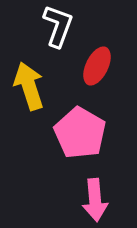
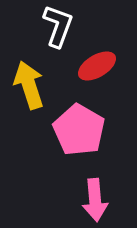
red ellipse: rotated 33 degrees clockwise
yellow arrow: moved 1 px up
pink pentagon: moved 1 px left, 3 px up
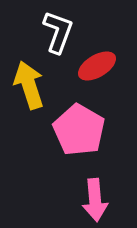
white L-shape: moved 6 px down
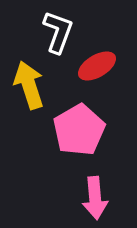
pink pentagon: rotated 12 degrees clockwise
pink arrow: moved 2 px up
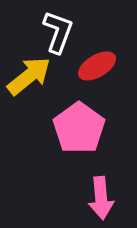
yellow arrow: moved 9 px up; rotated 69 degrees clockwise
pink pentagon: moved 2 px up; rotated 6 degrees counterclockwise
pink arrow: moved 6 px right
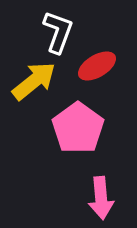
yellow arrow: moved 5 px right, 5 px down
pink pentagon: moved 1 px left
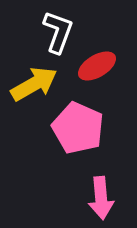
yellow arrow: moved 3 px down; rotated 9 degrees clockwise
pink pentagon: rotated 12 degrees counterclockwise
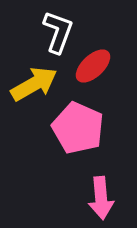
red ellipse: moved 4 px left; rotated 12 degrees counterclockwise
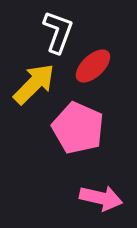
yellow arrow: rotated 15 degrees counterclockwise
pink arrow: rotated 72 degrees counterclockwise
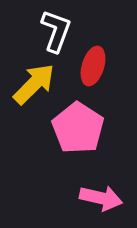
white L-shape: moved 2 px left, 1 px up
red ellipse: rotated 30 degrees counterclockwise
pink pentagon: rotated 9 degrees clockwise
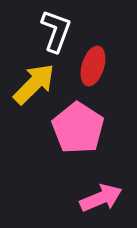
pink arrow: rotated 36 degrees counterclockwise
